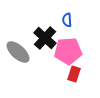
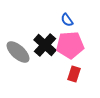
blue semicircle: rotated 32 degrees counterclockwise
black cross: moved 7 px down
pink pentagon: moved 2 px right, 6 px up
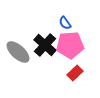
blue semicircle: moved 2 px left, 3 px down
red rectangle: moved 1 px right, 1 px up; rotated 28 degrees clockwise
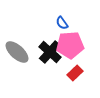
blue semicircle: moved 3 px left
black cross: moved 5 px right, 7 px down
gray ellipse: moved 1 px left
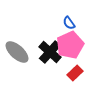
blue semicircle: moved 7 px right
pink pentagon: rotated 20 degrees counterclockwise
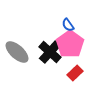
blue semicircle: moved 1 px left, 2 px down
pink pentagon: moved 1 px up; rotated 12 degrees counterclockwise
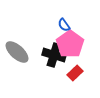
blue semicircle: moved 4 px left
black cross: moved 4 px right, 3 px down; rotated 25 degrees counterclockwise
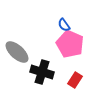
pink pentagon: rotated 12 degrees counterclockwise
black cross: moved 12 px left, 17 px down
red rectangle: moved 7 px down; rotated 14 degrees counterclockwise
